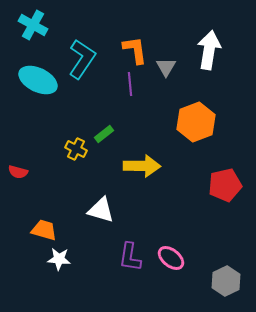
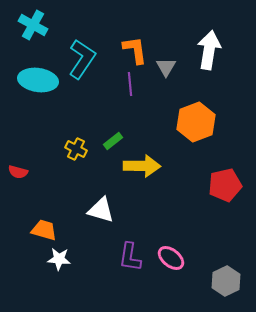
cyan ellipse: rotated 18 degrees counterclockwise
green rectangle: moved 9 px right, 7 px down
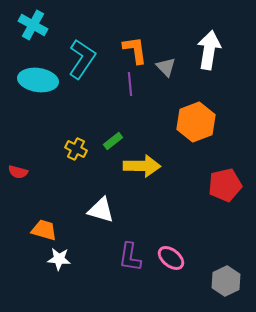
gray triangle: rotated 15 degrees counterclockwise
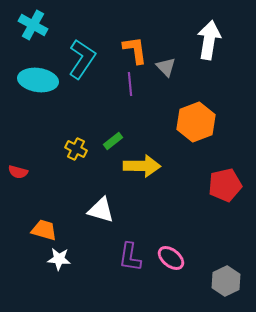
white arrow: moved 10 px up
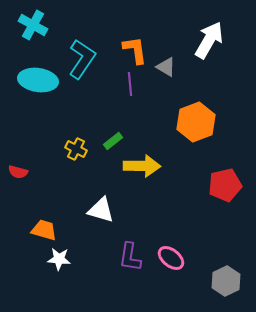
white arrow: rotated 21 degrees clockwise
gray triangle: rotated 15 degrees counterclockwise
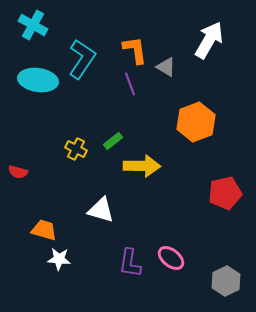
purple line: rotated 15 degrees counterclockwise
red pentagon: moved 8 px down
purple L-shape: moved 6 px down
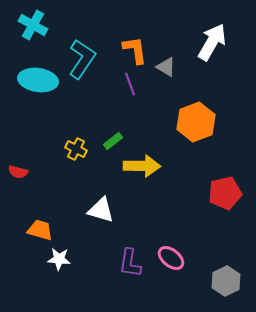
white arrow: moved 3 px right, 2 px down
orange trapezoid: moved 4 px left
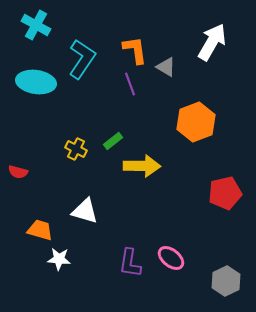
cyan cross: moved 3 px right
cyan ellipse: moved 2 px left, 2 px down
white triangle: moved 16 px left, 1 px down
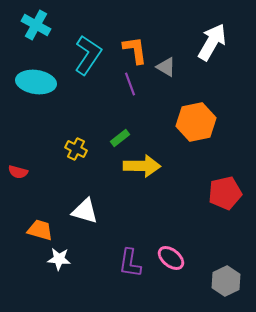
cyan L-shape: moved 6 px right, 4 px up
orange hexagon: rotated 9 degrees clockwise
green rectangle: moved 7 px right, 3 px up
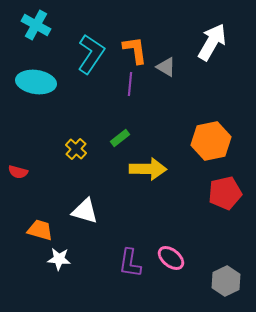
cyan L-shape: moved 3 px right, 1 px up
purple line: rotated 25 degrees clockwise
orange hexagon: moved 15 px right, 19 px down
yellow cross: rotated 15 degrees clockwise
yellow arrow: moved 6 px right, 3 px down
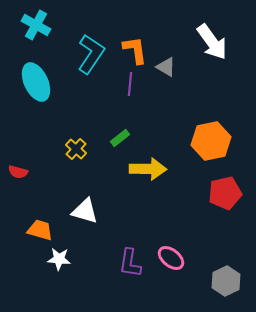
white arrow: rotated 114 degrees clockwise
cyan ellipse: rotated 57 degrees clockwise
